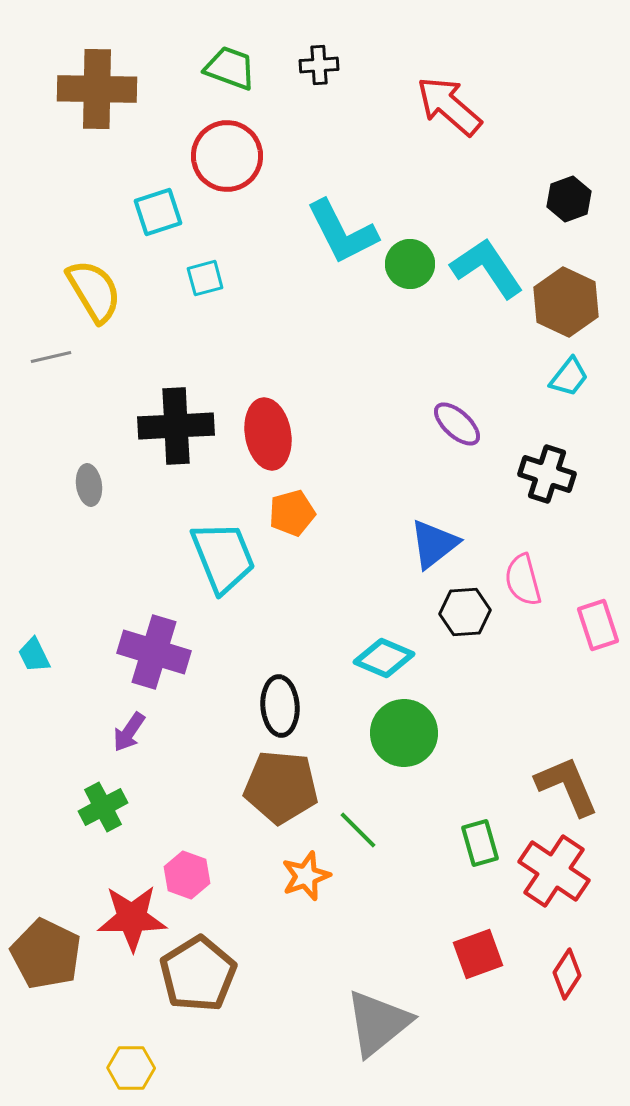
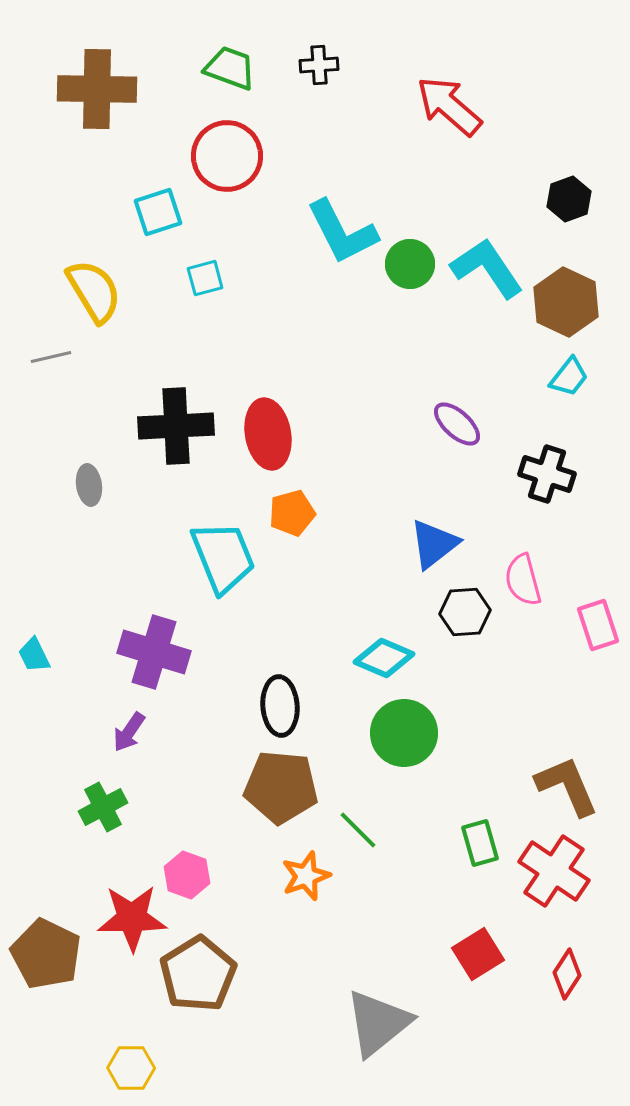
red square at (478, 954): rotated 12 degrees counterclockwise
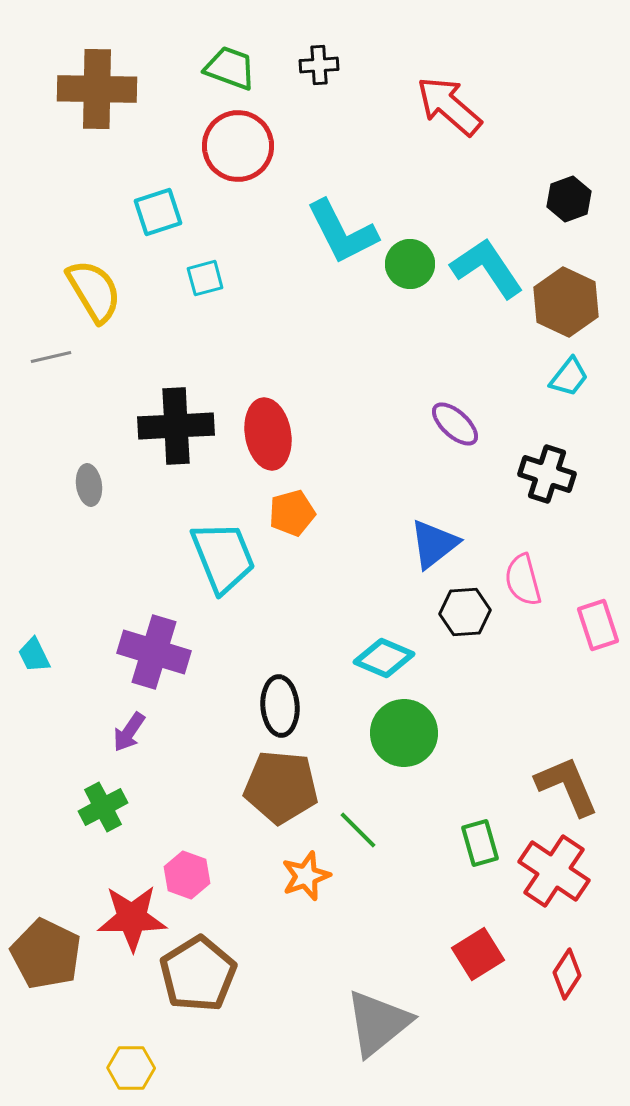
red circle at (227, 156): moved 11 px right, 10 px up
purple ellipse at (457, 424): moved 2 px left
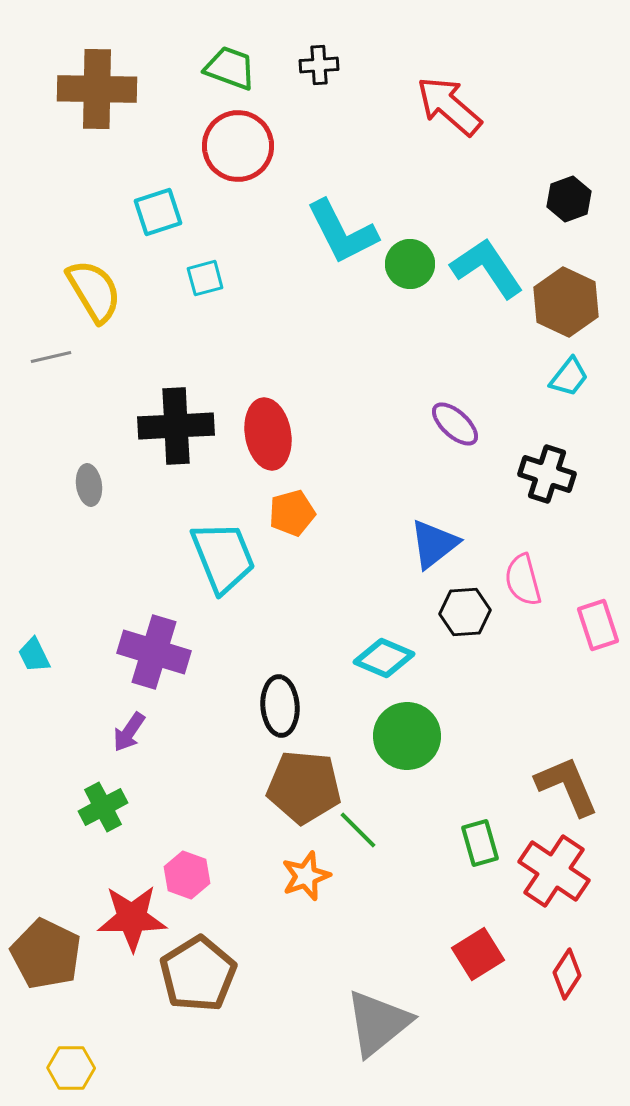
green circle at (404, 733): moved 3 px right, 3 px down
brown pentagon at (281, 787): moved 23 px right
yellow hexagon at (131, 1068): moved 60 px left
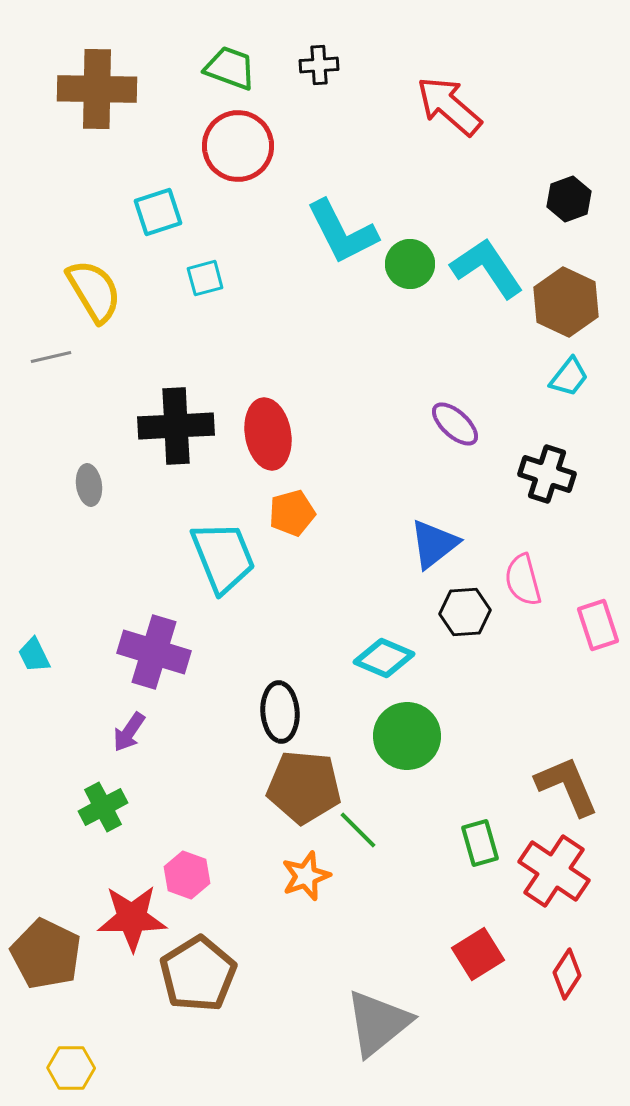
black ellipse at (280, 706): moved 6 px down
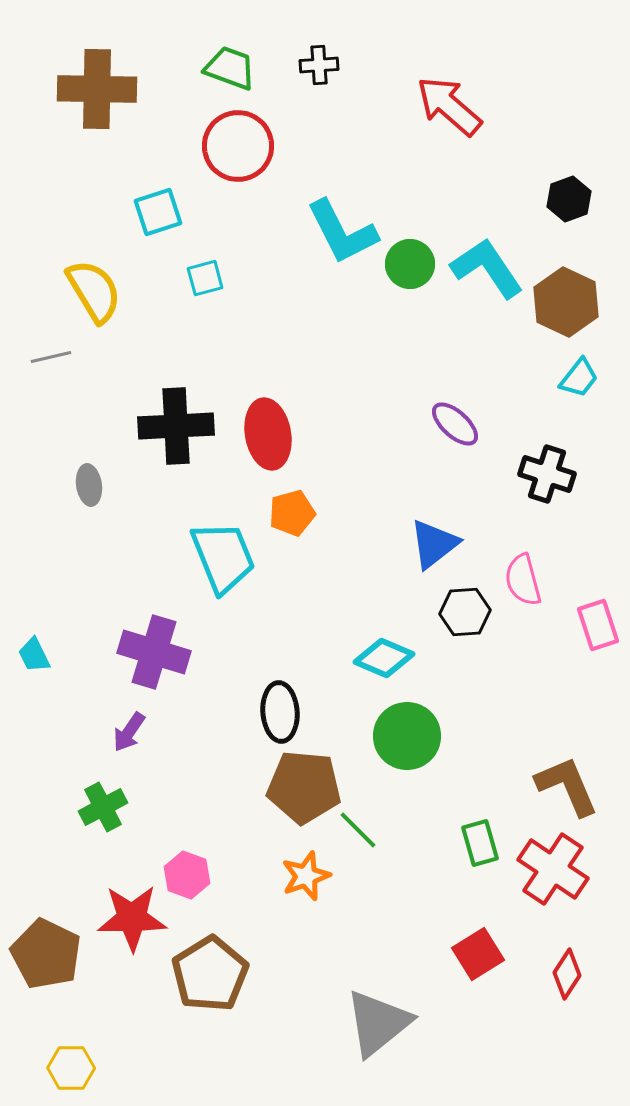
cyan trapezoid at (569, 377): moved 10 px right, 1 px down
red cross at (554, 871): moved 1 px left, 2 px up
brown pentagon at (198, 974): moved 12 px right
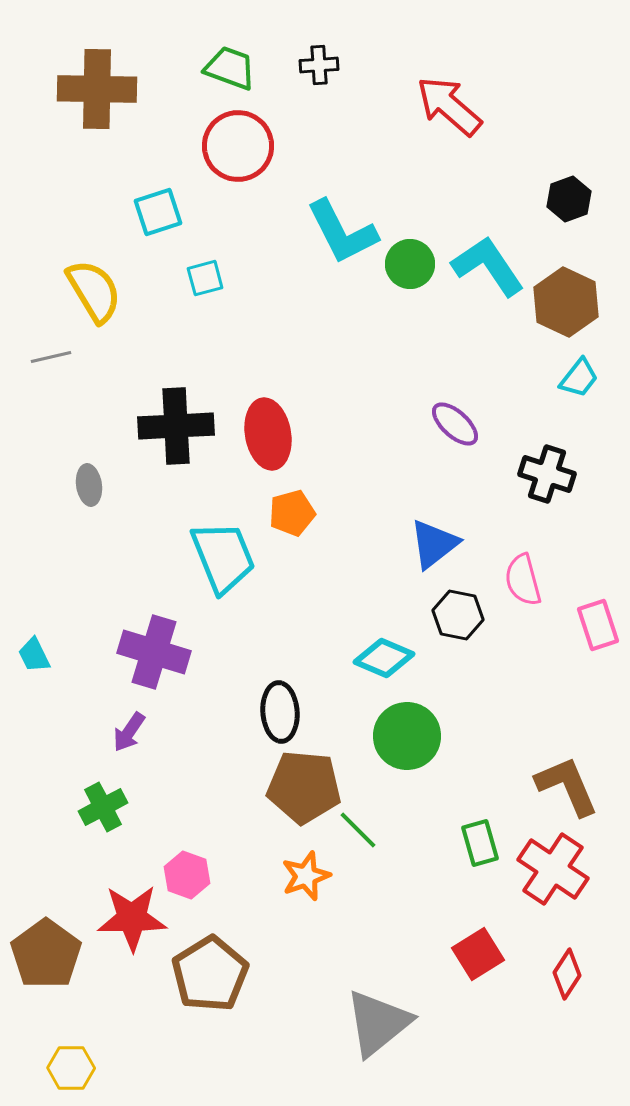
cyan L-shape at (487, 268): moved 1 px right, 2 px up
black hexagon at (465, 612): moved 7 px left, 3 px down; rotated 15 degrees clockwise
brown pentagon at (46, 954): rotated 10 degrees clockwise
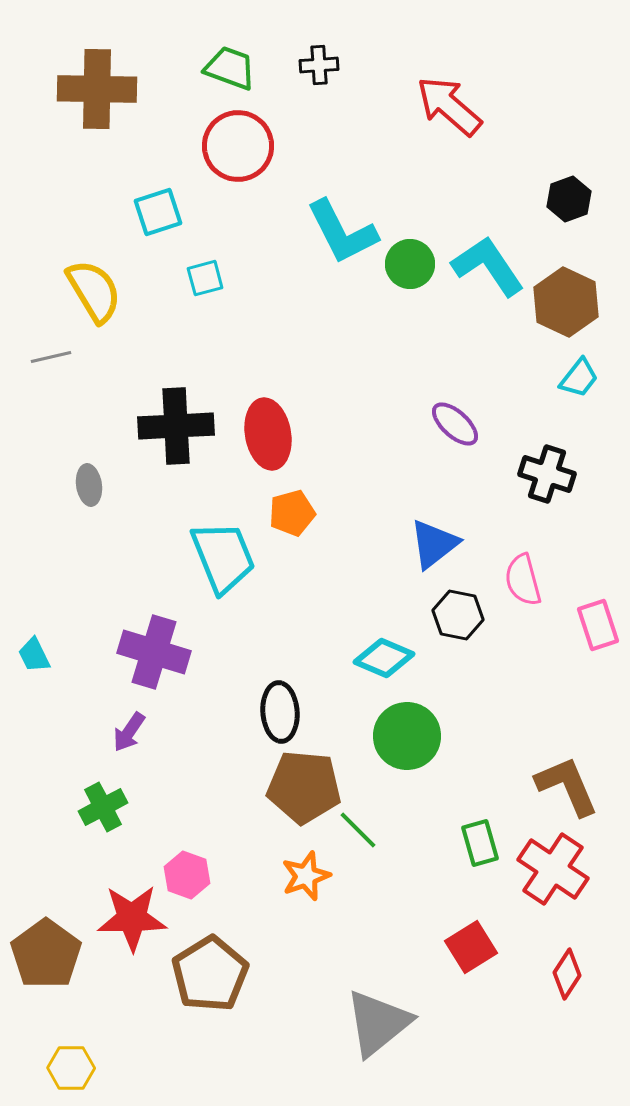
red square at (478, 954): moved 7 px left, 7 px up
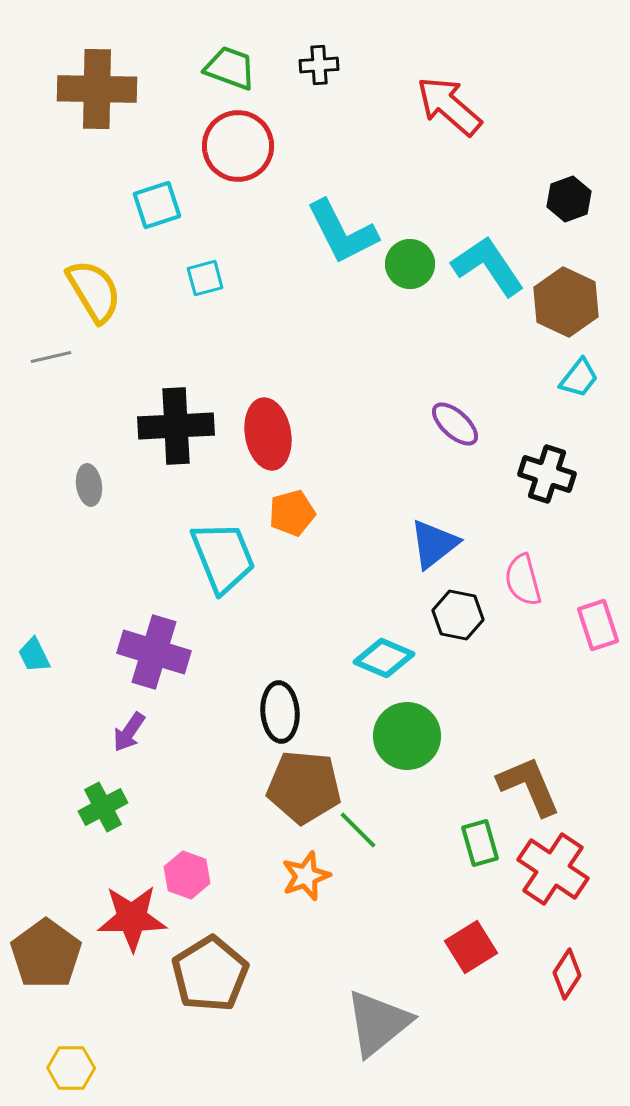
cyan square at (158, 212): moved 1 px left, 7 px up
brown L-shape at (567, 786): moved 38 px left
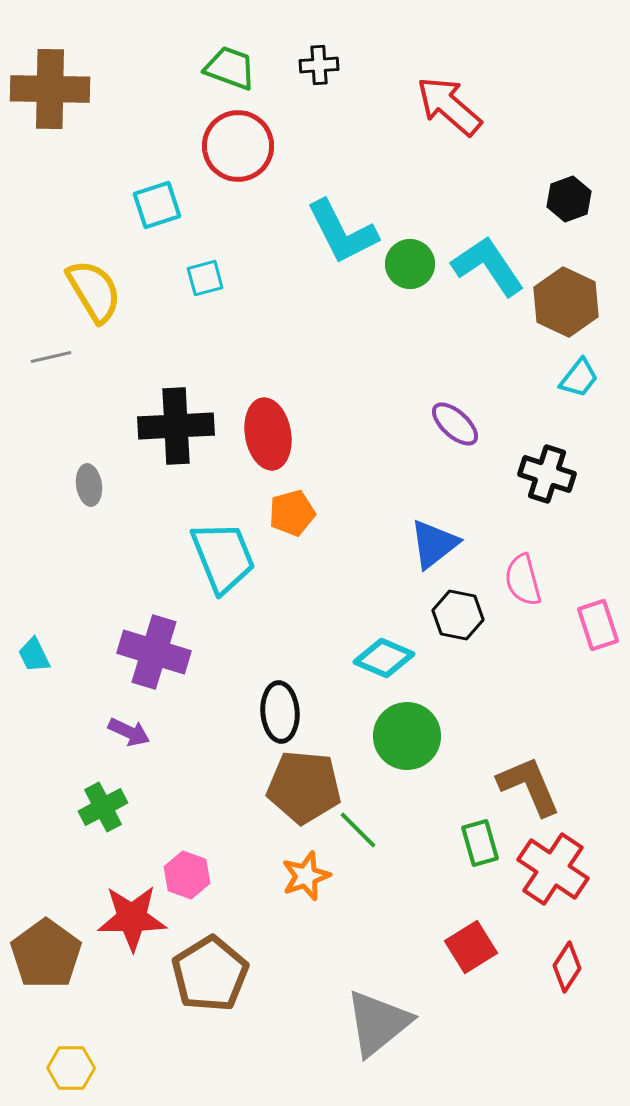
brown cross at (97, 89): moved 47 px left
purple arrow at (129, 732): rotated 99 degrees counterclockwise
red diamond at (567, 974): moved 7 px up
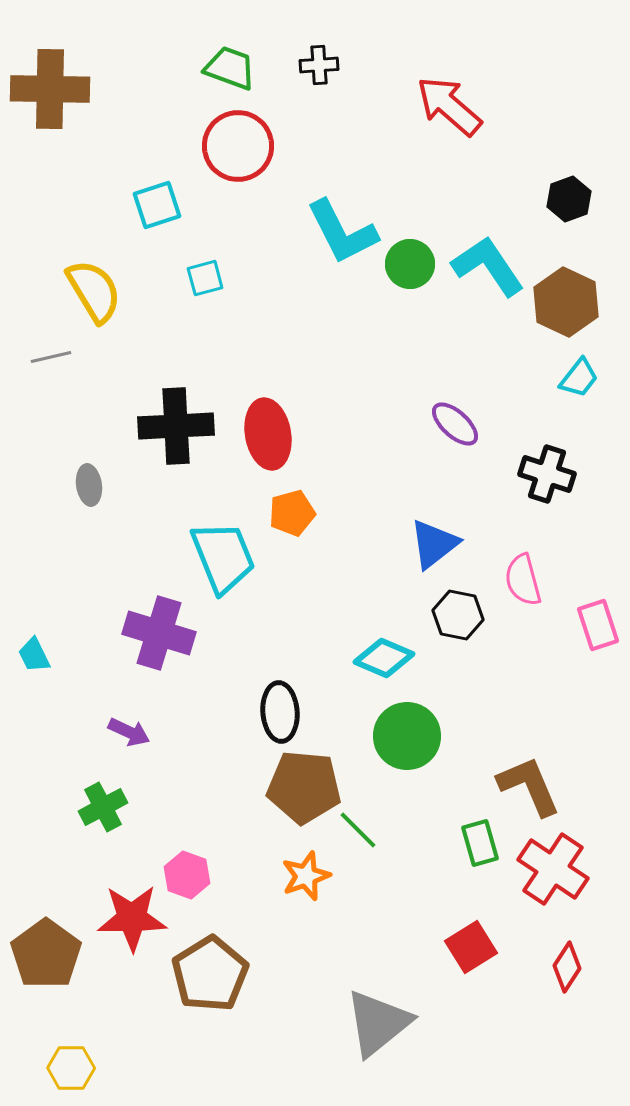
purple cross at (154, 652): moved 5 px right, 19 px up
